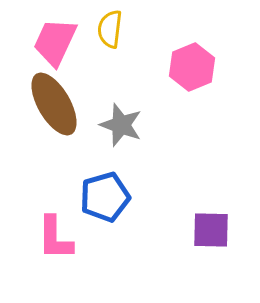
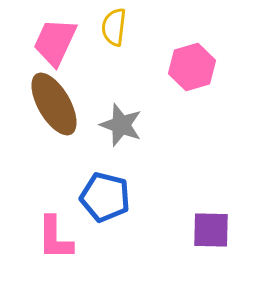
yellow semicircle: moved 4 px right, 2 px up
pink hexagon: rotated 6 degrees clockwise
blue pentagon: rotated 30 degrees clockwise
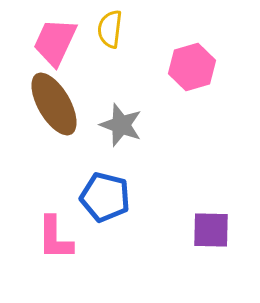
yellow semicircle: moved 4 px left, 2 px down
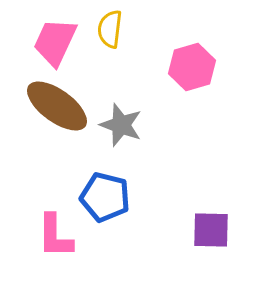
brown ellipse: moved 3 px right, 2 px down; rotated 24 degrees counterclockwise
pink L-shape: moved 2 px up
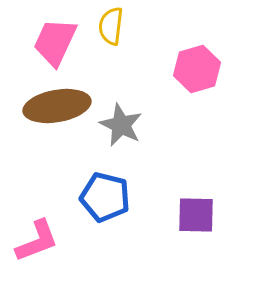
yellow semicircle: moved 1 px right, 3 px up
pink hexagon: moved 5 px right, 2 px down
brown ellipse: rotated 46 degrees counterclockwise
gray star: rotated 6 degrees clockwise
purple square: moved 15 px left, 15 px up
pink L-shape: moved 18 px left, 5 px down; rotated 111 degrees counterclockwise
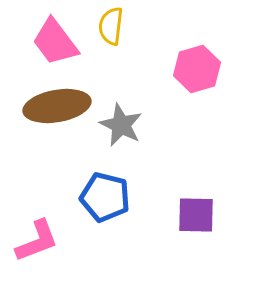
pink trapezoid: rotated 62 degrees counterclockwise
